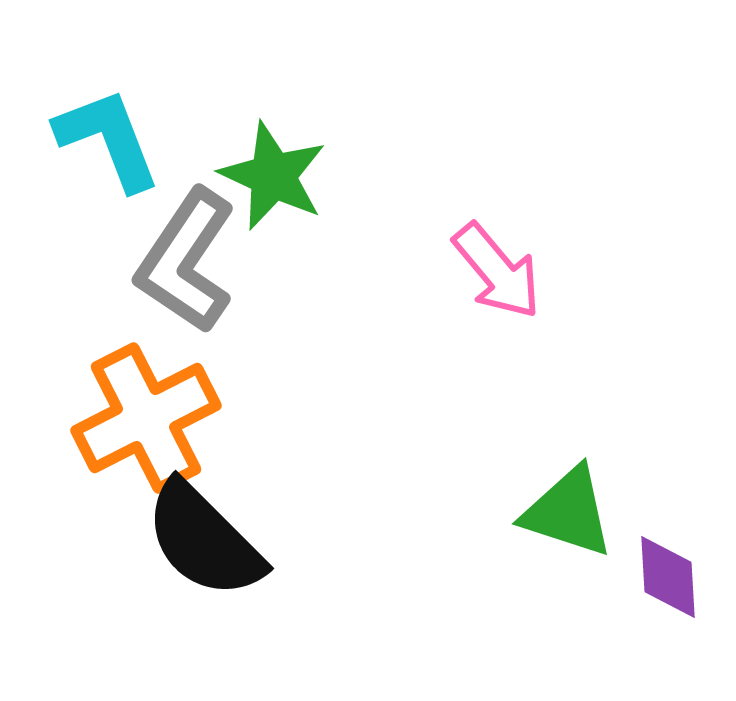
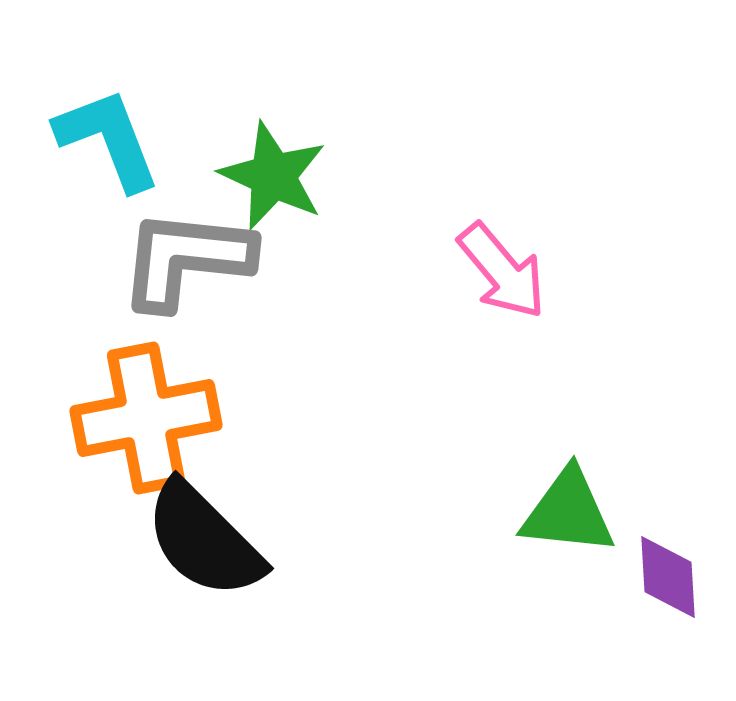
gray L-shape: moved 2 px up; rotated 62 degrees clockwise
pink arrow: moved 5 px right
orange cross: rotated 16 degrees clockwise
green triangle: rotated 12 degrees counterclockwise
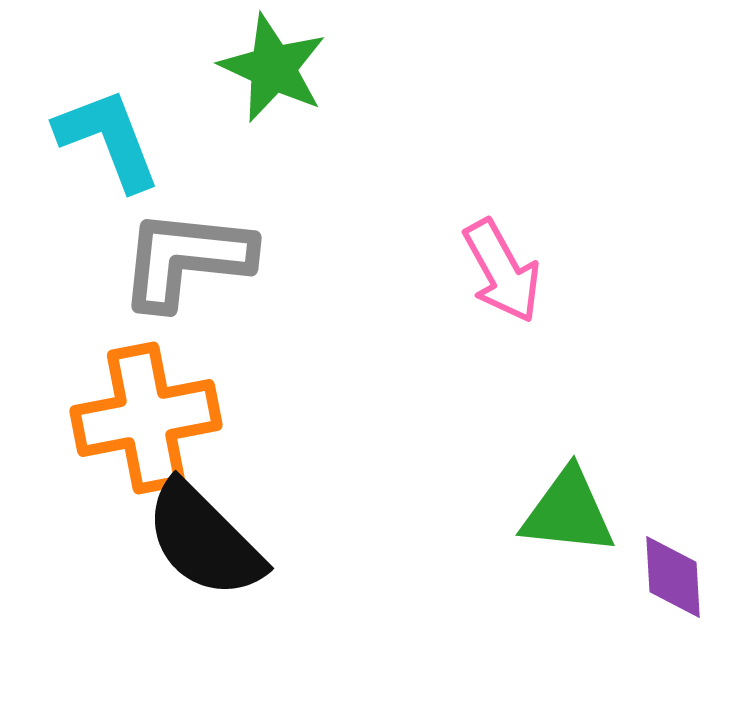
green star: moved 108 px up
pink arrow: rotated 11 degrees clockwise
purple diamond: moved 5 px right
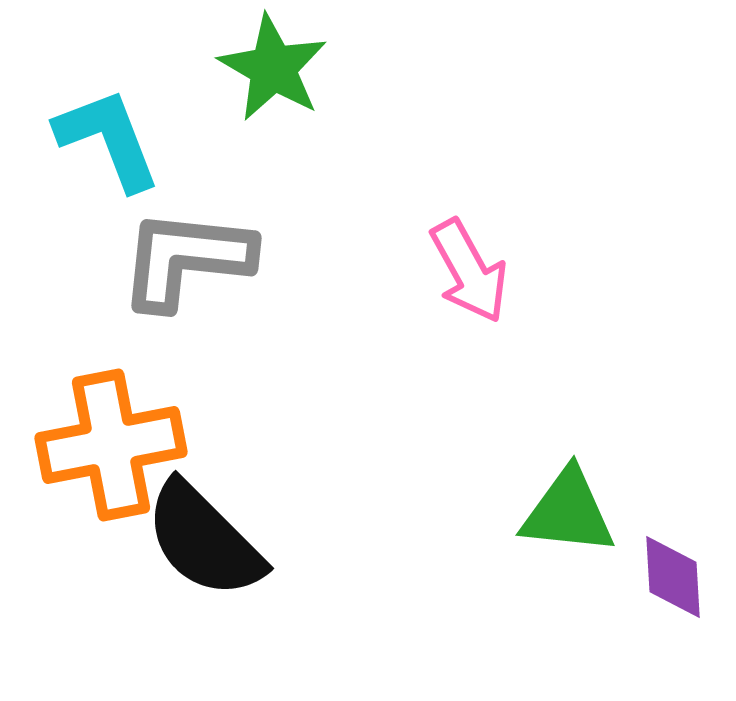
green star: rotated 5 degrees clockwise
pink arrow: moved 33 px left
orange cross: moved 35 px left, 27 px down
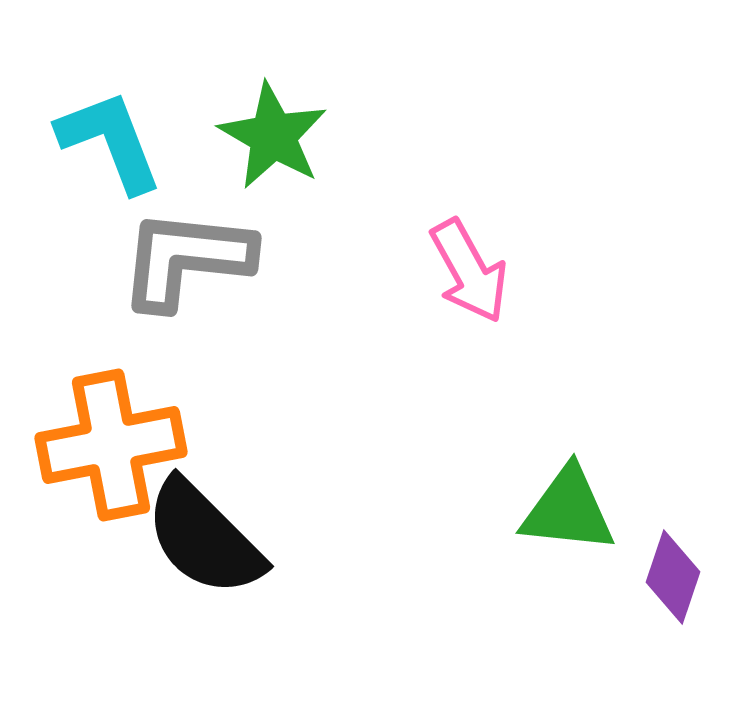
green star: moved 68 px down
cyan L-shape: moved 2 px right, 2 px down
green triangle: moved 2 px up
black semicircle: moved 2 px up
purple diamond: rotated 22 degrees clockwise
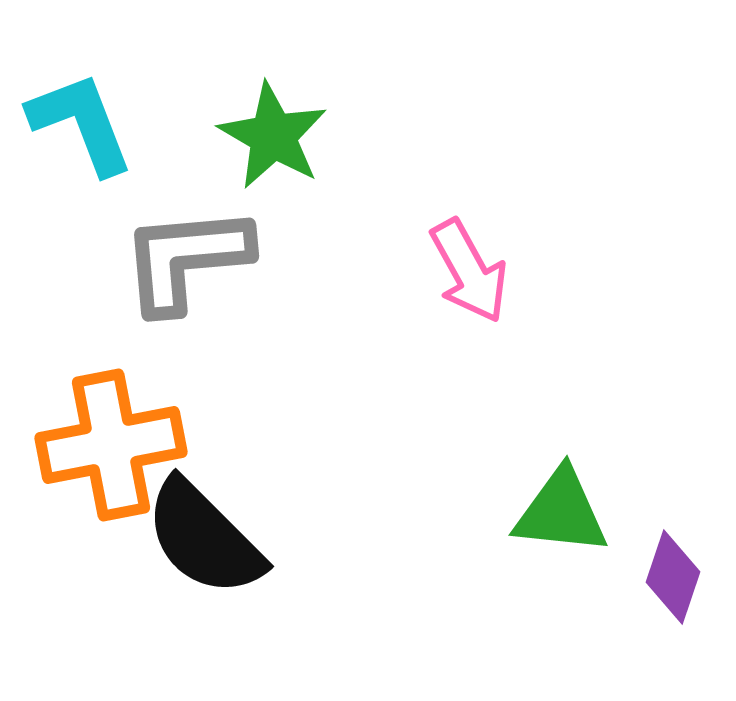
cyan L-shape: moved 29 px left, 18 px up
gray L-shape: rotated 11 degrees counterclockwise
green triangle: moved 7 px left, 2 px down
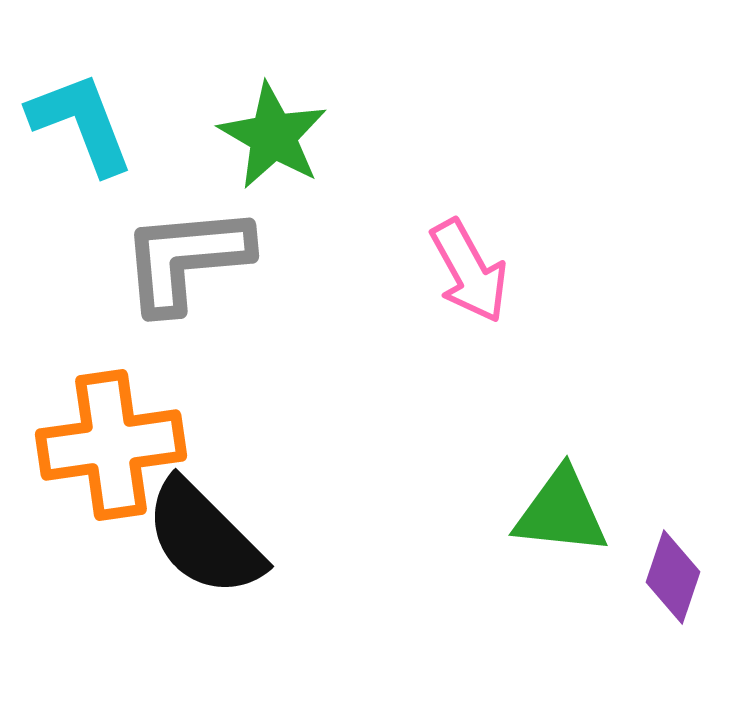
orange cross: rotated 3 degrees clockwise
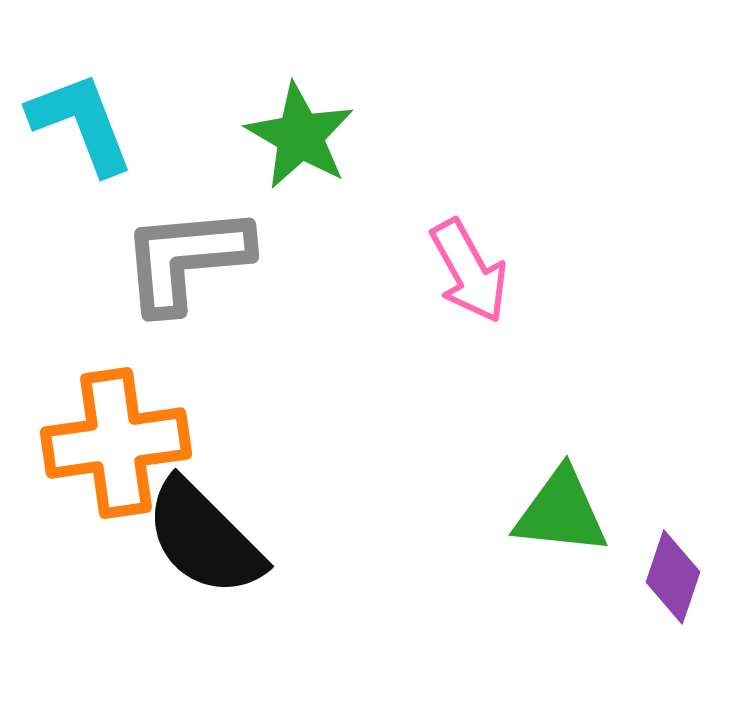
green star: moved 27 px right
orange cross: moved 5 px right, 2 px up
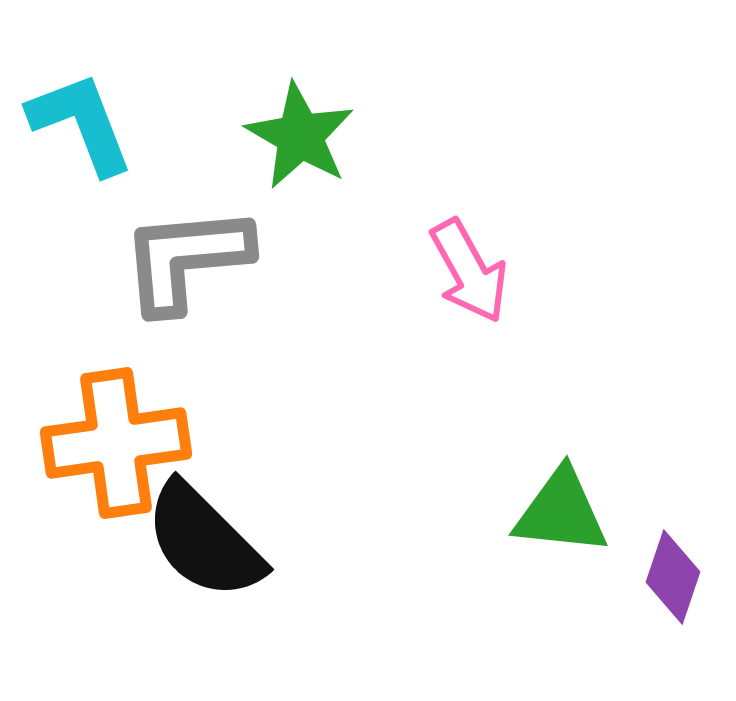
black semicircle: moved 3 px down
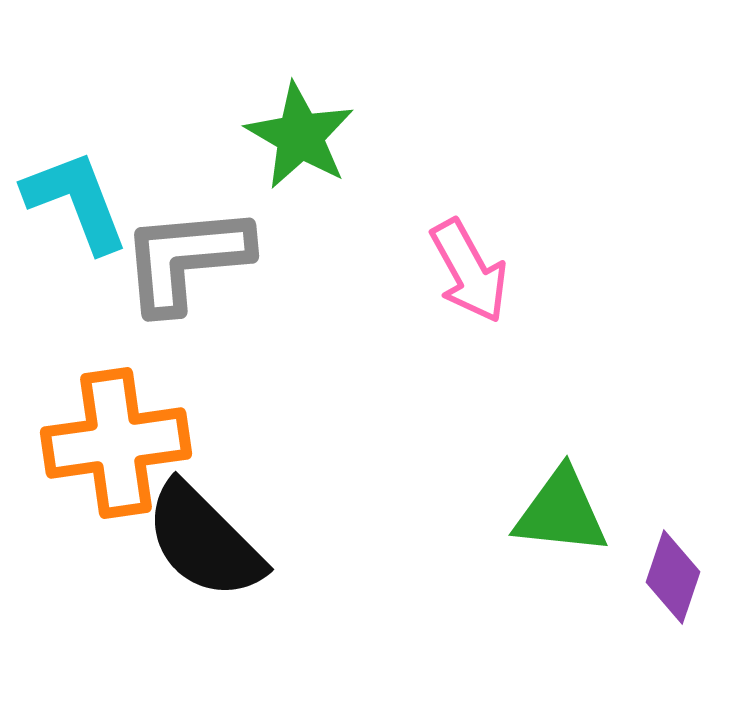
cyan L-shape: moved 5 px left, 78 px down
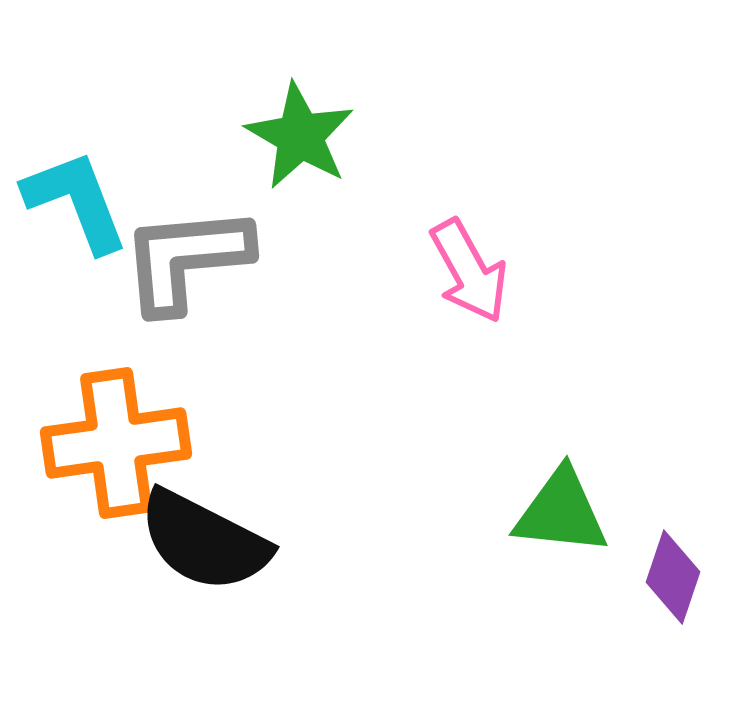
black semicircle: rotated 18 degrees counterclockwise
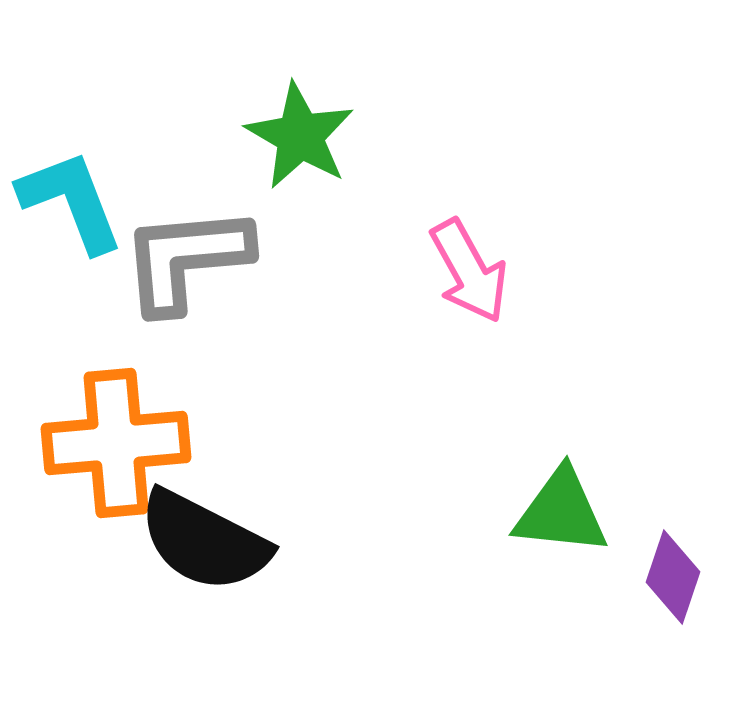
cyan L-shape: moved 5 px left
orange cross: rotated 3 degrees clockwise
